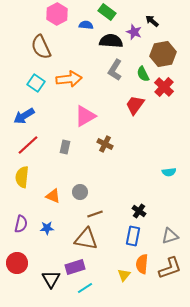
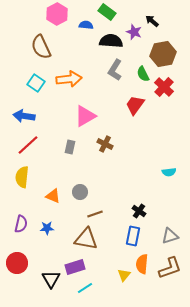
blue arrow: rotated 40 degrees clockwise
gray rectangle: moved 5 px right
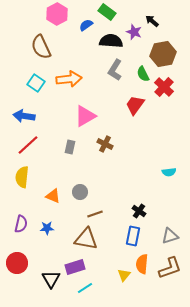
blue semicircle: rotated 40 degrees counterclockwise
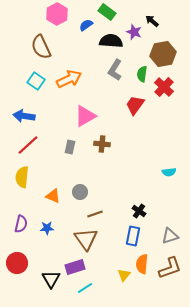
green semicircle: moved 1 px left; rotated 35 degrees clockwise
orange arrow: rotated 20 degrees counterclockwise
cyan square: moved 2 px up
brown cross: moved 3 px left; rotated 21 degrees counterclockwise
brown triangle: rotated 45 degrees clockwise
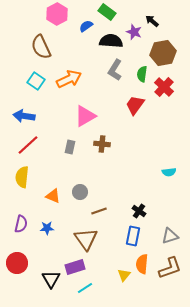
blue semicircle: moved 1 px down
brown hexagon: moved 1 px up
brown line: moved 4 px right, 3 px up
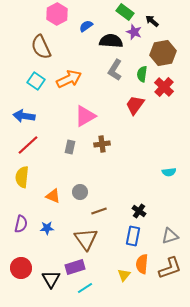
green rectangle: moved 18 px right
brown cross: rotated 14 degrees counterclockwise
red circle: moved 4 px right, 5 px down
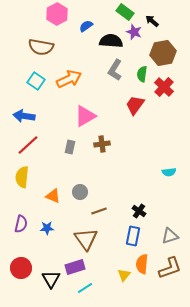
brown semicircle: rotated 55 degrees counterclockwise
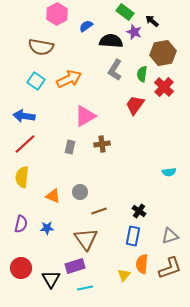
red line: moved 3 px left, 1 px up
purple rectangle: moved 1 px up
cyan line: rotated 21 degrees clockwise
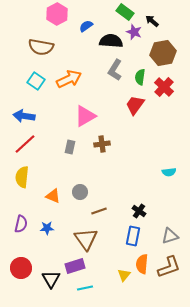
green semicircle: moved 2 px left, 3 px down
brown L-shape: moved 1 px left, 1 px up
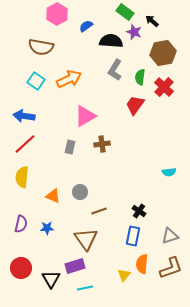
brown L-shape: moved 2 px right, 1 px down
